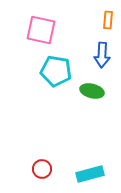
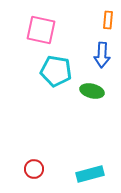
red circle: moved 8 px left
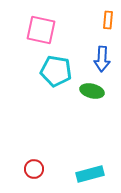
blue arrow: moved 4 px down
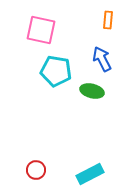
blue arrow: rotated 150 degrees clockwise
red circle: moved 2 px right, 1 px down
cyan rectangle: rotated 12 degrees counterclockwise
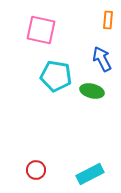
cyan pentagon: moved 5 px down
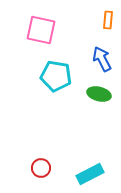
green ellipse: moved 7 px right, 3 px down
red circle: moved 5 px right, 2 px up
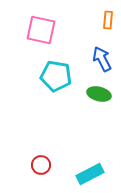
red circle: moved 3 px up
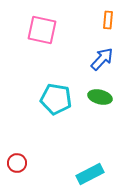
pink square: moved 1 px right
blue arrow: rotated 70 degrees clockwise
cyan pentagon: moved 23 px down
green ellipse: moved 1 px right, 3 px down
red circle: moved 24 px left, 2 px up
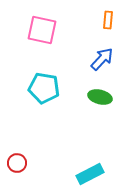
cyan pentagon: moved 12 px left, 11 px up
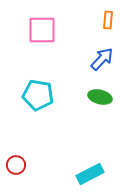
pink square: rotated 12 degrees counterclockwise
cyan pentagon: moved 6 px left, 7 px down
red circle: moved 1 px left, 2 px down
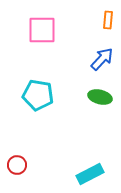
red circle: moved 1 px right
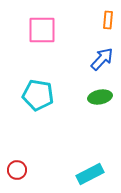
green ellipse: rotated 25 degrees counterclockwise
red circle: moved 5 px down
